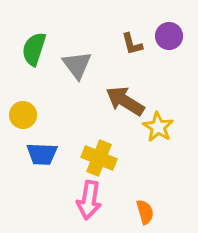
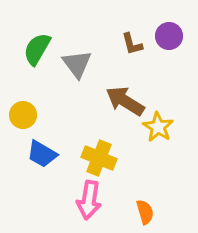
green semicircle: moved 3 px right; rotated 12 degrees clockwise
gray triangle: moved 1 px up
blue trapezoid: rotated 28 degrees clockwise
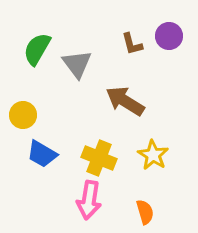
yellow star: moved 5 px left, 28 px down
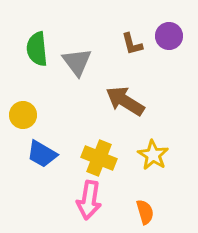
green semicircle: rotated 36 degrees counterclockwise
gray triangle: moved 2 px up
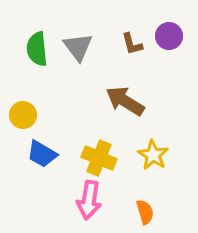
gray triangle: moved 1 px right, 15 px up
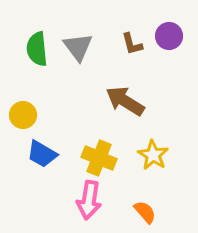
orange semicircle: rotated 25 degrees counterclockwise
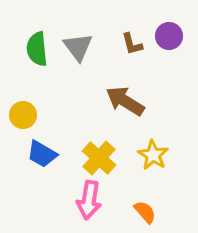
yellow cross: rotated 20 degrees clockwise
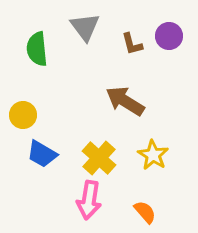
gray triangle: moved 7 px right, 20 px up
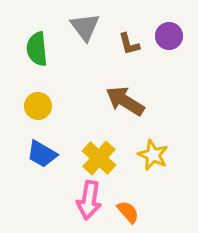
brown L-shape: moved 3 px left
yellow circle: moved 15 px right, 9 px up
yellow star: rotated 8 degrees counterclockwise
orange semicircle: moved 17 px left
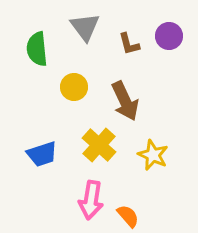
brown arrow: rotated 147 degrees counterclockwise
yellow circle: moved 36 px right, 19 px up
blue trapezoid: rotated 48 degrees counterclockwise
yellow cross: moved 13 px up
pink arrow: moved 2 px right
orange semicircle: moved 4 px down
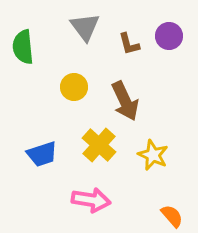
green semicircle: moved 14 px left, 2 px up
pink arrow: rotated 90 degrees counterclockwise
orange semicircle: moved 44 px right
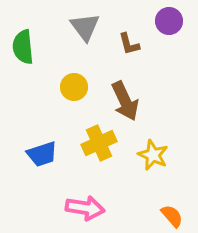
purple circle: moved 15 px up
yellow cross: moved 2 px up; rotated 24 degrees clockwise
pink arrow: moved 6 px left, 8 px down
